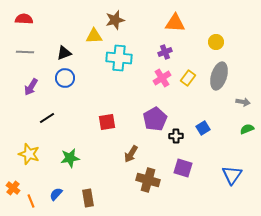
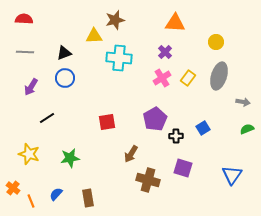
purple cross: rotated 24 degrees counterclockwise
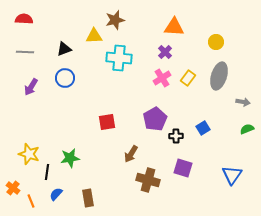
orange triangle: moved 1 px left, 4 px down
black triangle: moved 4 px up
black line: moved 54 px down; rotated 49 degrees counterclockwise
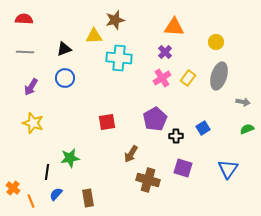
yellow star: moved 4 px right, 31 px up
blue triangle: moved 4 px left, 6 px up
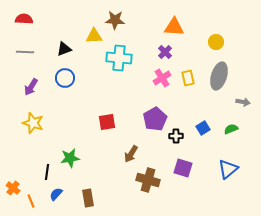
brown star: rotated 18 degrees clockwise
yellow rectangle: rotated 49 degrees counterclockwise
green semicircle: moved 16 px left
blue triangle: rotated 15 degrees clockwise
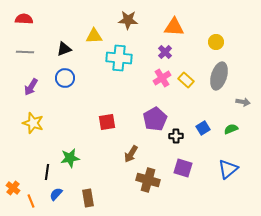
brown star: moved 13 px right
yellow rectangle: moved 2 px left, 2 px down; rotated 35 degrees counterclockwise
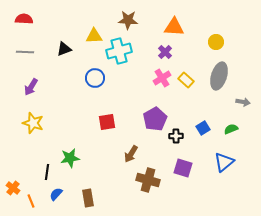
cyan cross: moved 7 px up; rotated 20 degrees counterclockwise
blue circle: moved 30 px right
blue triangle: moved 4 px left, 7 px up
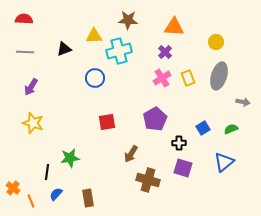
yellow rectangle: moved 2 px right, 2 px up; rotated 28 degrees clockwise
black cross: moved 3 px right, 7 px down
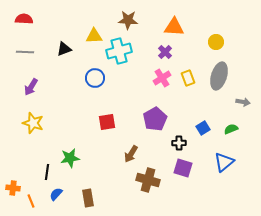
orange cross: rotated 32 degrees counterclockwise
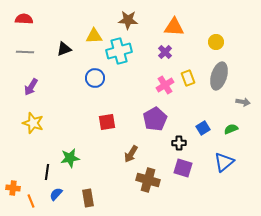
pink cross: moved 3 px right, 7 px down
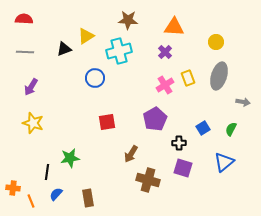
yellow triangle: moved 8 px left; rotated 30 degrees counterclockwise
green semicircle: rotated 40 degrees counterclockwise
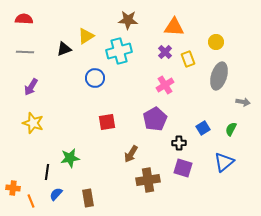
yellow rectangle: moved 19 px up
brown cross: rotated 25 degrees counterclockwise
